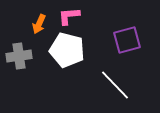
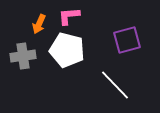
gray cross: moved 4 px right
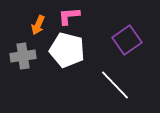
orange arrow: moved 1 px left, 1 px down
purple square: rotated 20 degrees counterclockwise
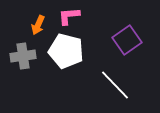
white pentagon: moved 1 px left, 1 px down
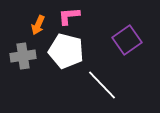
white line: moved 13 px left
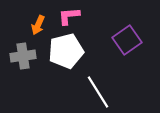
white pentagon: rotated 28 degrees counterclockwise
white line: moved 4 px left, 7 px down; rotated 12 degrees clockwise
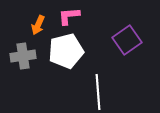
white line: rotated 28 degrees clockwise
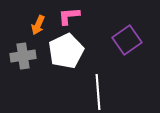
white pentagon: rotated 12 degrees counterclockwise
